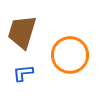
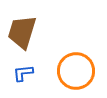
orange circle: moved 6 px right, 16 px down
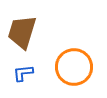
orange circle: moved 2 px left, 4 px up
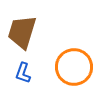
blue L-shape: rotated 65 degrees counterclockwise
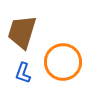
orange circle: moved 11 px left, 5 px up
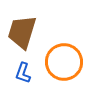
orange circle: moved 1 px right
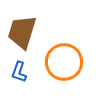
blue L-shape: moved 4 px left, 1 px up
